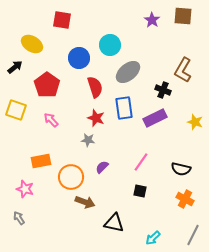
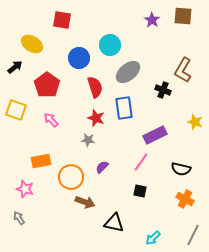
purple rectangle: moved 17 px down
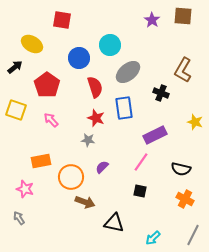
black cross: moved 2 px left, 3 px down
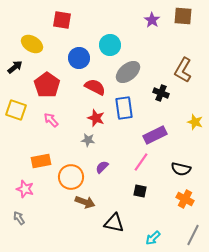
red semicircle: rotated 45 degrees counterclockwise
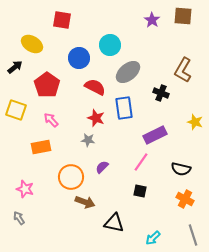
orange rectangle: moved 14 px up
gray line: rotated 45 degrees counterclockwise
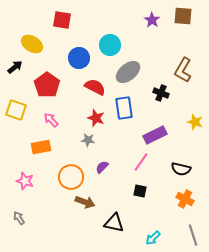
pink star: moved 8 px up
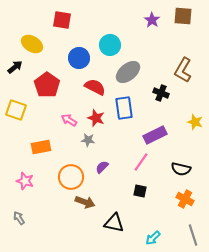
pink arrow: moved 18 px right; rotated 14 degrees counterclockwise
